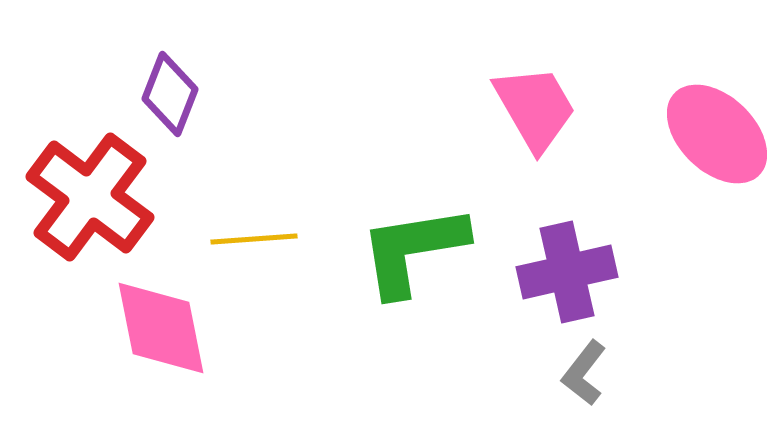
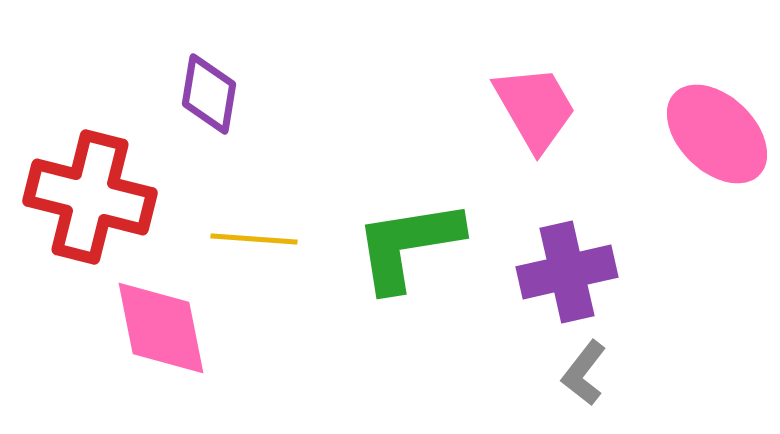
purple diamond: moved 39 px right; rotated 12 degrees counterclockwise
red cross: rotated 23 degrees counterclockwise
yellow line: rotated 8 degrees clockwise
green L-shape: moved 5 px left, 5 px up
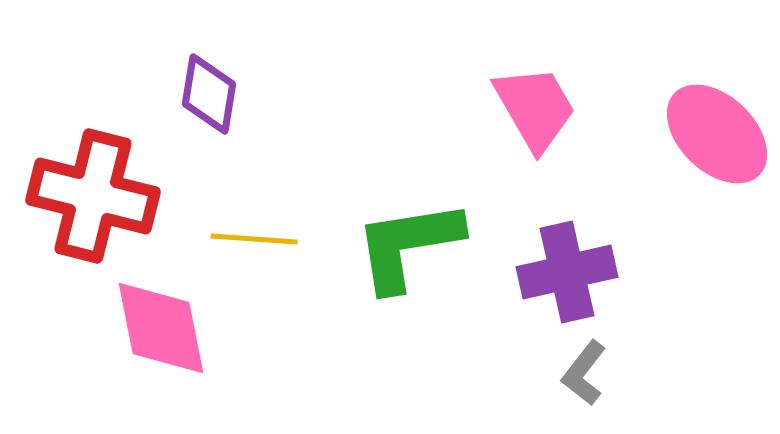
red cross: moved 3 px right, 1 px up
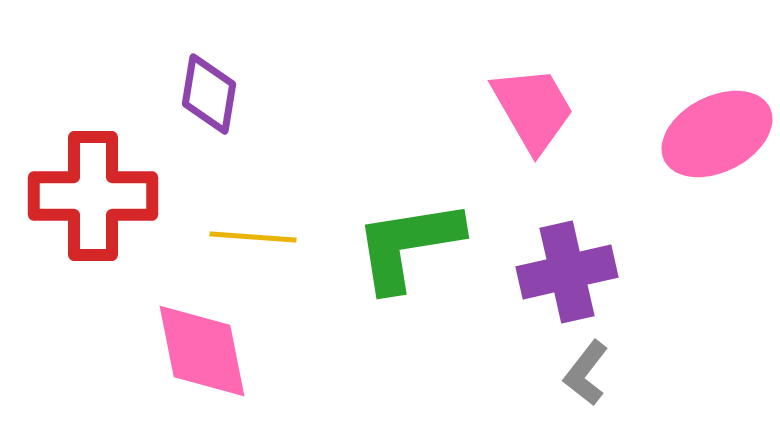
pink trapezoid: moved 2 px left, 1 px down
pink ellipse: rotated 71 degrees counterclockwise
red cross: rotated 14 degrees counterclockwise
yellow line: moved 1 px left, 2 px up
pink diamond: moved 41 px right, 23 px down
gray L-shape: moved 2 px right
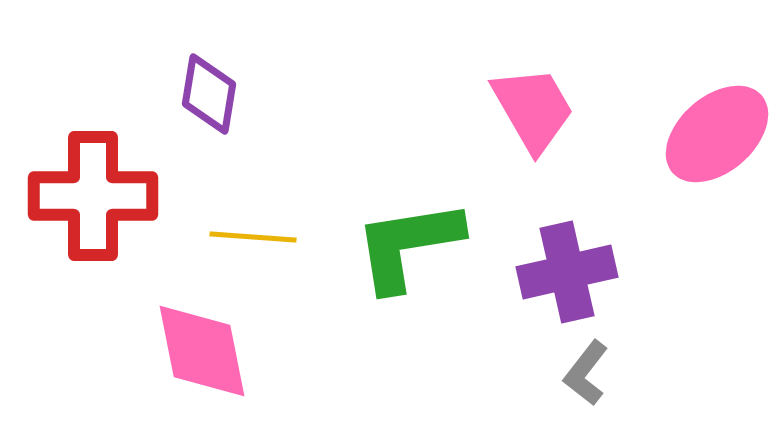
pink ellipse: rotated 14 degrees counterclockwise
